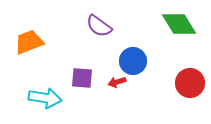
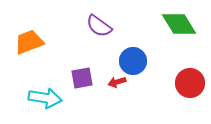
purple square: rotated 15 degrees counterclockwise
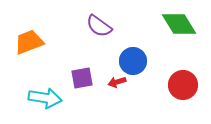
red circle: moved 7 px left, 2 px down
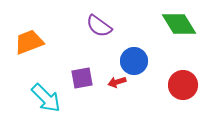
blue circle: moved 1 px right
cyan arrow: moved 1 px right; rotated 36 degrees clockwise
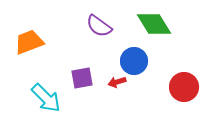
green diamond: moved 25 px left
red circle: moved 1 px right, 2 px down
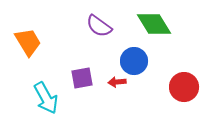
orange trapezoid: moved 1 px left; rotated 80 degrees clockwise
red arrow: rotated 12 degrees clockwise
cyan arrow: rotated 16 degrees clockwise
